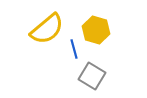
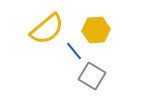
yellow hexagon: rotated 20 degrees counterclockwise
blue line: moved 2 px down; rotated 24 degrees counterclockwise
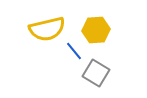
yellow semicircle: rotated 27 degrees clockwise
gray square: moved 4 px right, 3 px up
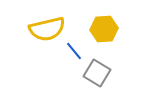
yellow hexagon: moved 8 px right, 1 px up
gray square: moved 1 px right
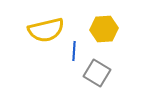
yellow semicircle: moved 1 px left, 1 px down
blue line: rotated 42 degrees clockwise
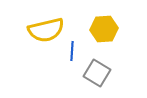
blue line: moved 2 px left
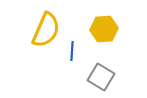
yellow semicircle: rotated 54 degrees counterclockwise
gray square: moved 4 px right, 4 px down
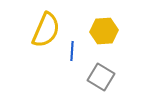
yellow hexagon: moved 2 px down
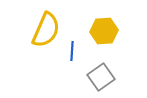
gray square: rotated 24 degrees clockwise
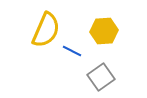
blue line: rotated 66 degrees counterclockwise
